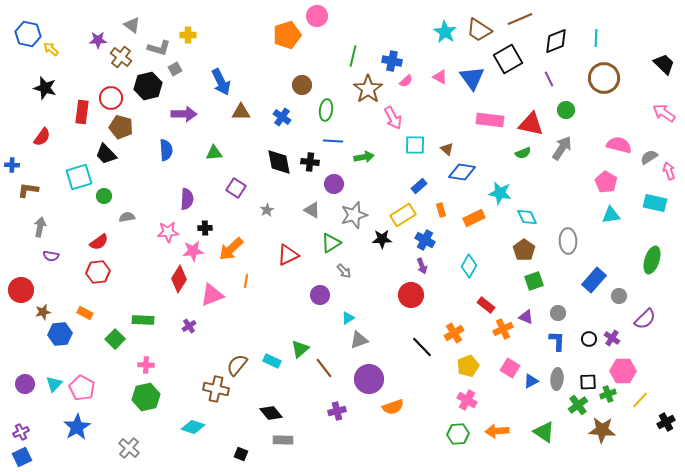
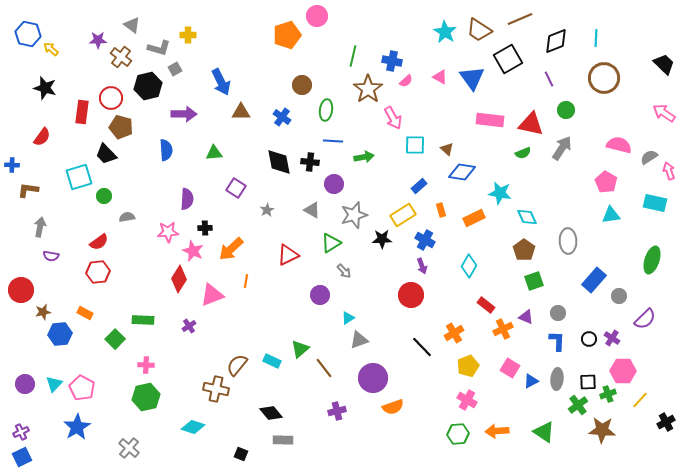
pink star at (193, 251): rotated 30 degrees clockwise
purple circle at (369, 379): moved 4 px right, 1 px up
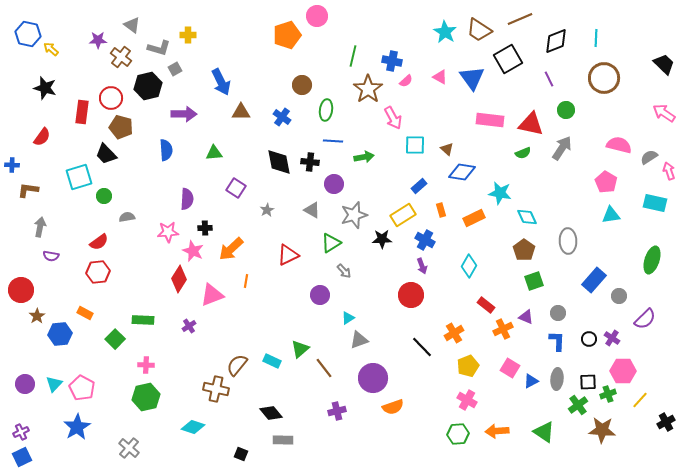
brown star at (43, 312): moved 6 px left, 4 px down; rotated 21 degrees counterclockwise
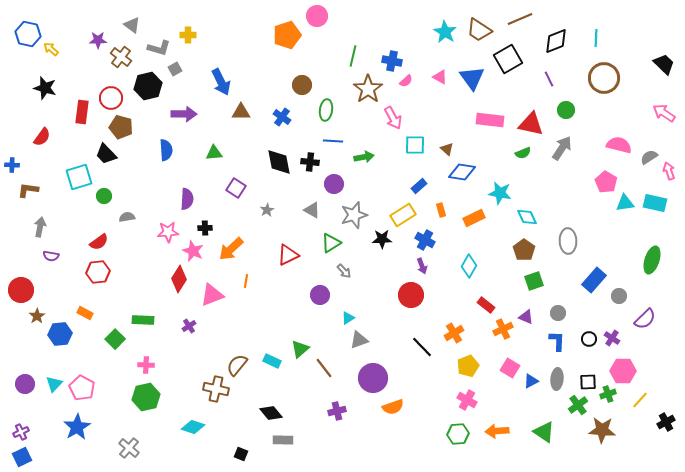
cyan triangle at (611, 215): moved 14 px right, 12 px up
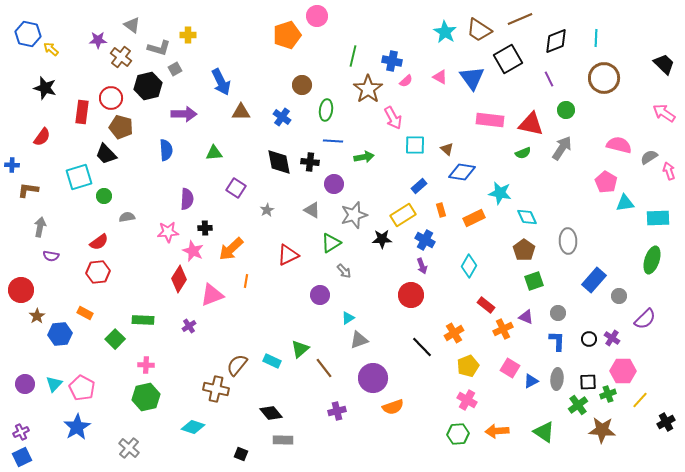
cyan rectangle at (655, 203): moved 3 px right, 15 px down; rotated 15 degrees counterclockwise
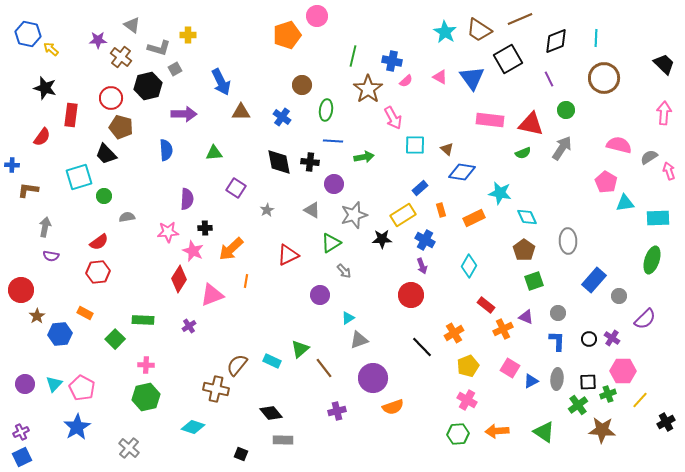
red rectangle at (82, 112): moved 11 px left, 3 px down
pink arrow at (664, 113): rotated 60 degrees clockwise
blue rectangle at (419, 186): moved 1 px right, 2 px down
gray arrow at (40, 227): moved 5 px right
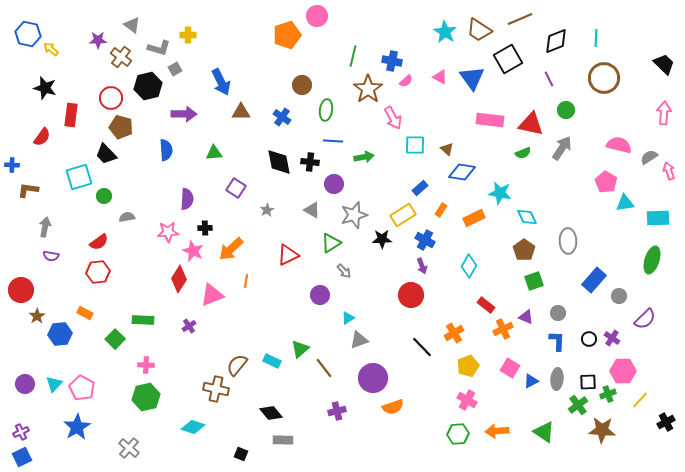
orange rectangle at (441, 210): rotated 48 degrees clockwise
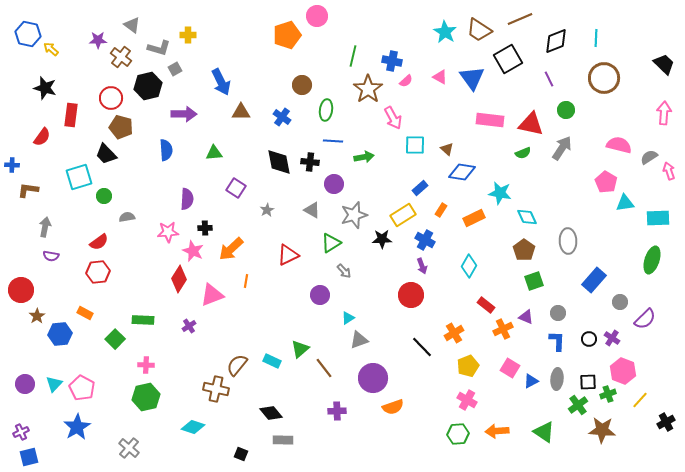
gray circle at (619, 296): moved 1 px right, 6 px down
pink hexagon at (623, 371): rotated 20 degrees clockwise
purple cross at (337, 411): rotated 12 degrees clockwise
blue square at (22, 457): moved 7 px right; rotated 12 degrees clockwise
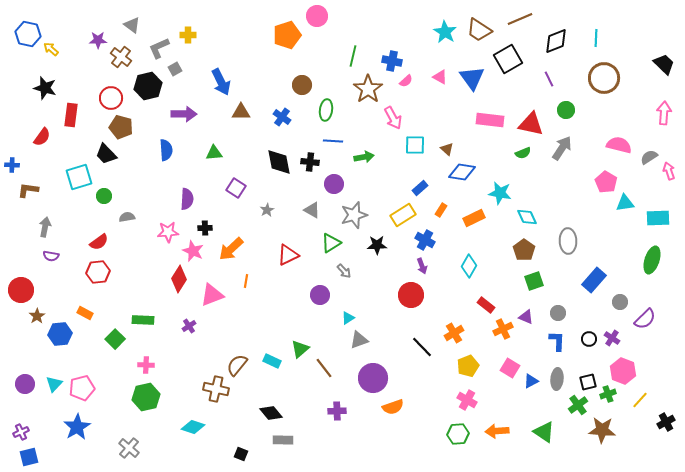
gray L-shape at (159, 48): rotated 140 degrees clockwise
black star at (382, 239): moved 5 px left, 6 px down
black square at (588, 382): rotated 12 degrees counterclockwise
pink pentagon at (82, 388): rotated 30 degrees clockwise
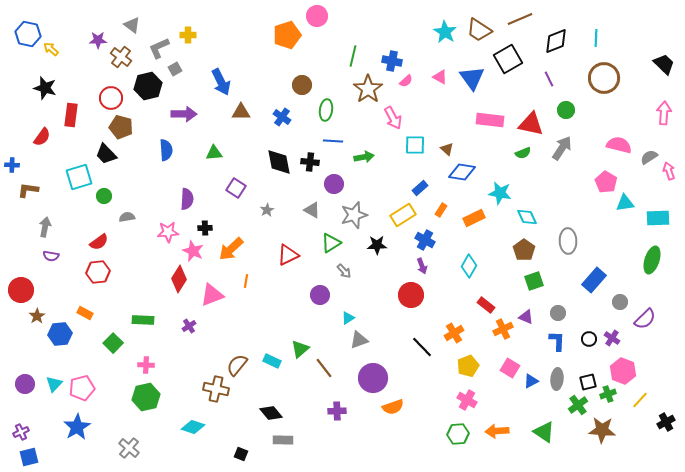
green square at (115, 339): moved 2 px left, 4 px down
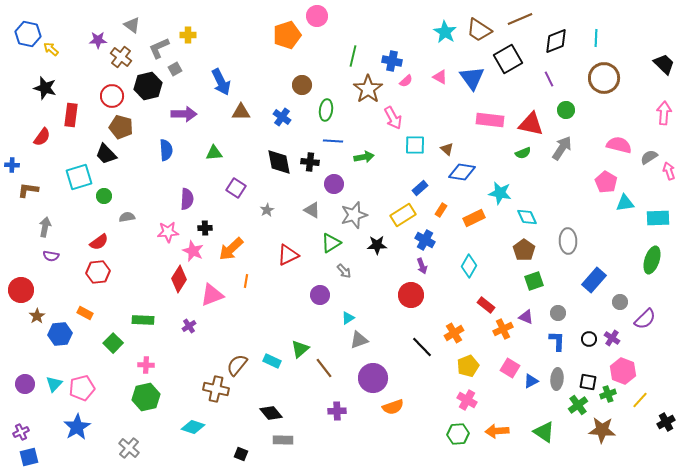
red circle at (111, 98): moved 1 px right, 2 px up
black square at (588, 382): rotated 24 degrees clockwise
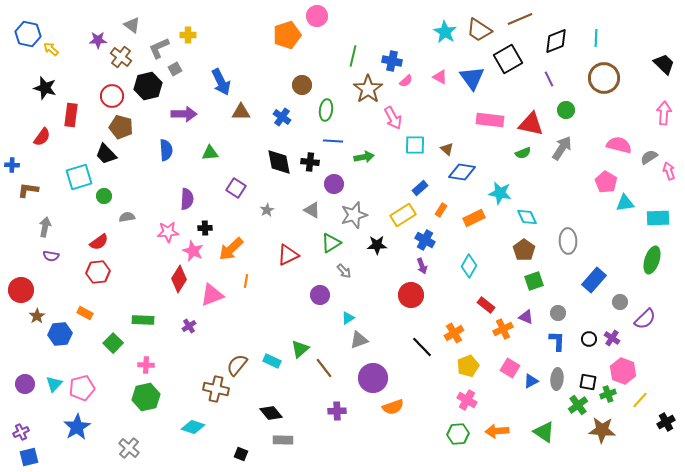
green triangle at (214, 153): moved 4 px left
